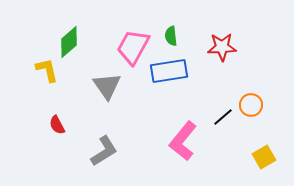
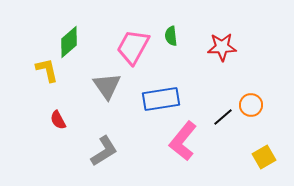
blue rectangle: moved 8 px left, 28 px down
red semicircle: moved 1 px right, 5 px up
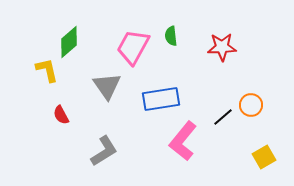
red semicircle: moved 3 px right, 5 px up
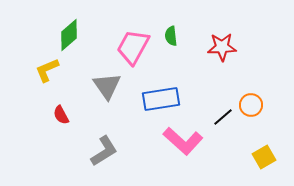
green diamond: moved 7 px up
yellow L-shape: rotated 100 degrees counterclockwise
pink L-shape: rotated 87 degrees counterclockwise
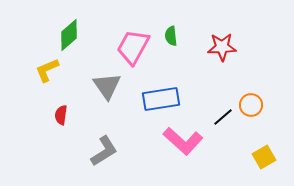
red semicircle: rotated 36 degrees clockwise
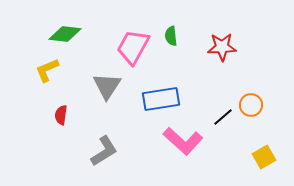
green diamond: moved 4 px left, 1 px up; rotated 48 degrees clockwise
gray triangle: rotated 8 degrees clockwise
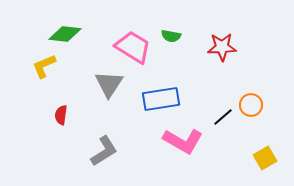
green semicircle: rotated 72 degrees counterclockwise
pink trapezoid: rotated 93 degrees clockwise
yellow L-shape: moved 3 px left, 4 px up
gray triangle: moved 2 px right, 2 px up
pink L-shape: rotated 12 degrees counterclockwise
yellow square: moved 1 px right, 1 px down
